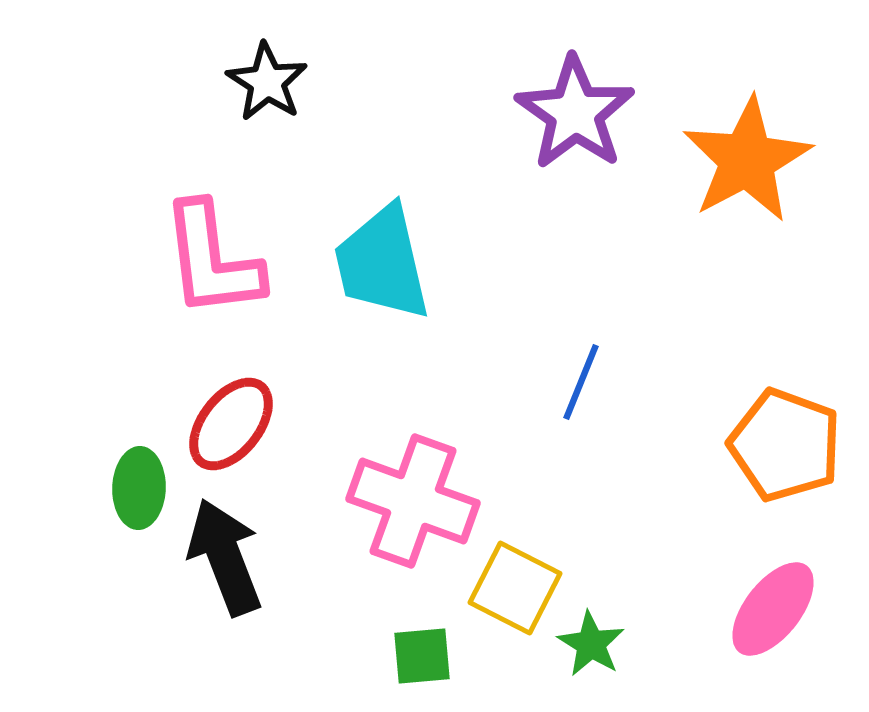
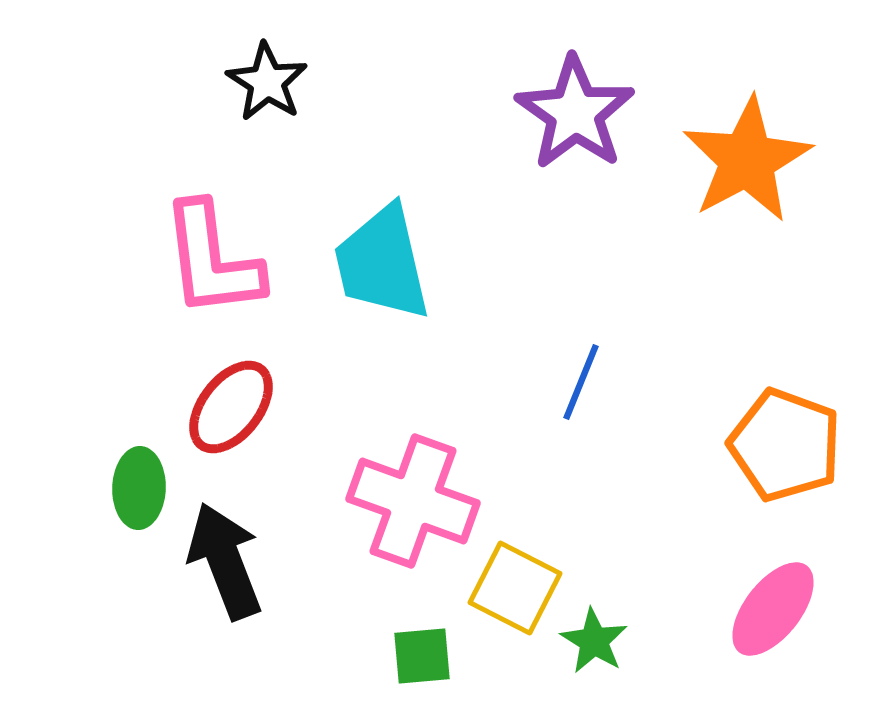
red ellipse: moved 17 px up
black arrow: moved 4 px down
green star: moved 3 px right, 3 px up
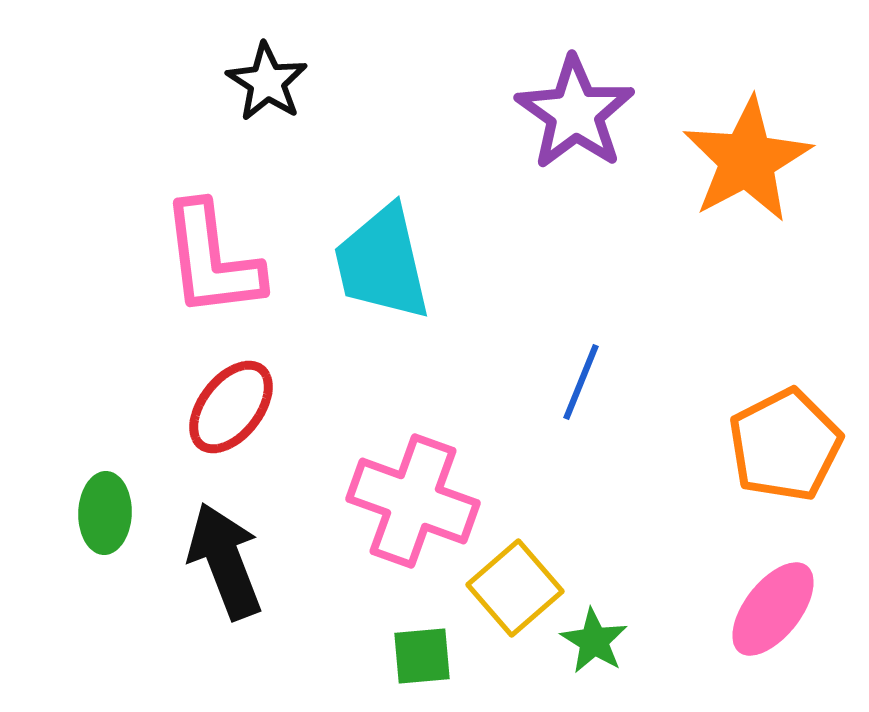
orange pentagon: rotated 25 degrees clockwise
green ellipse: moved 34 px left, 25 px down
yellow square: rotated 22 degrees clockwise
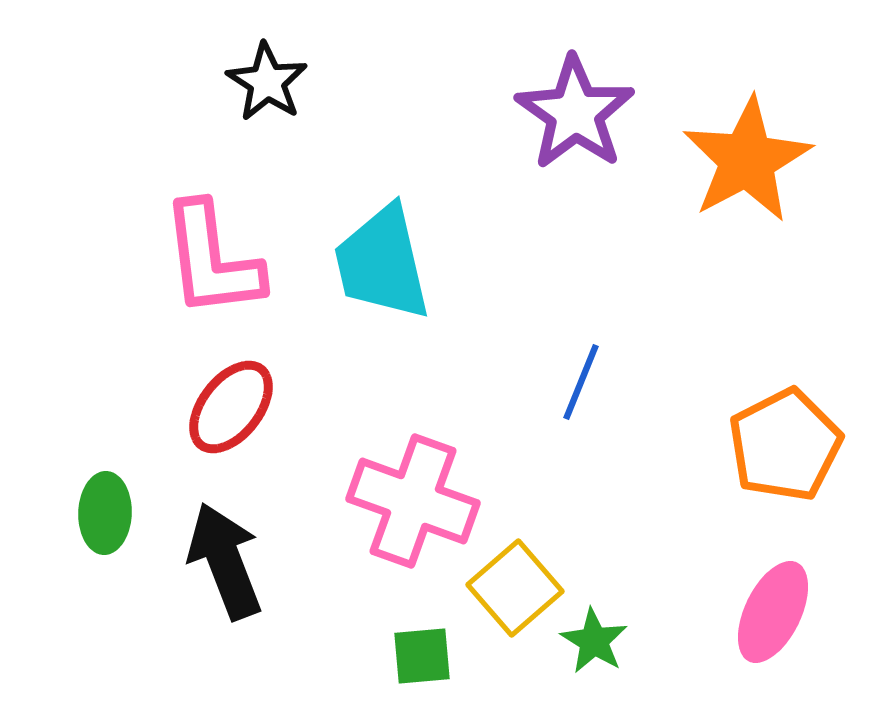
pink ellipse: moved 3 px down; rotated 12 degrees counterclockwise
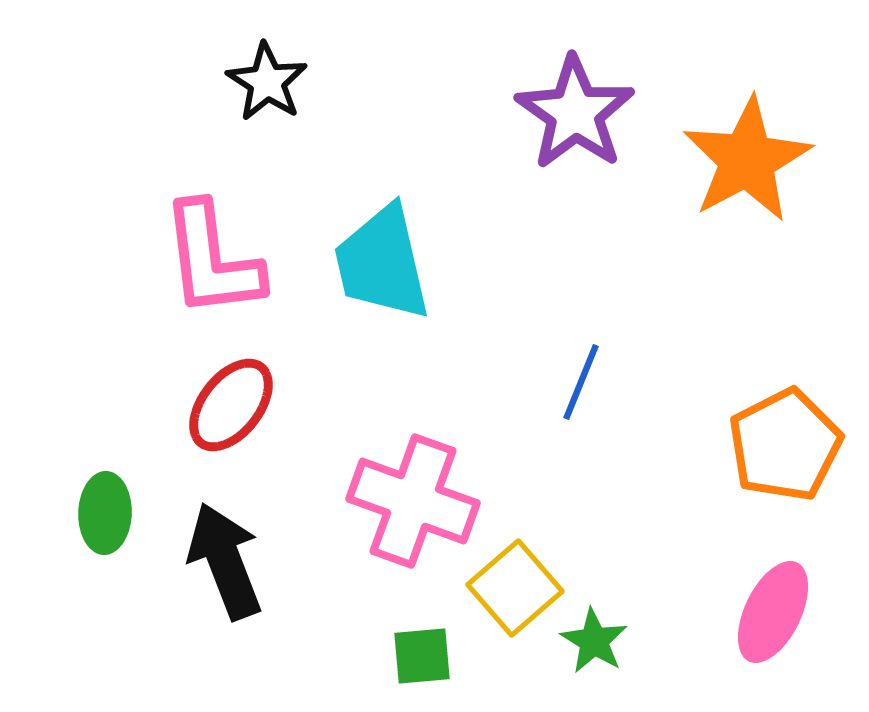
red ellipse: moved 2 px up
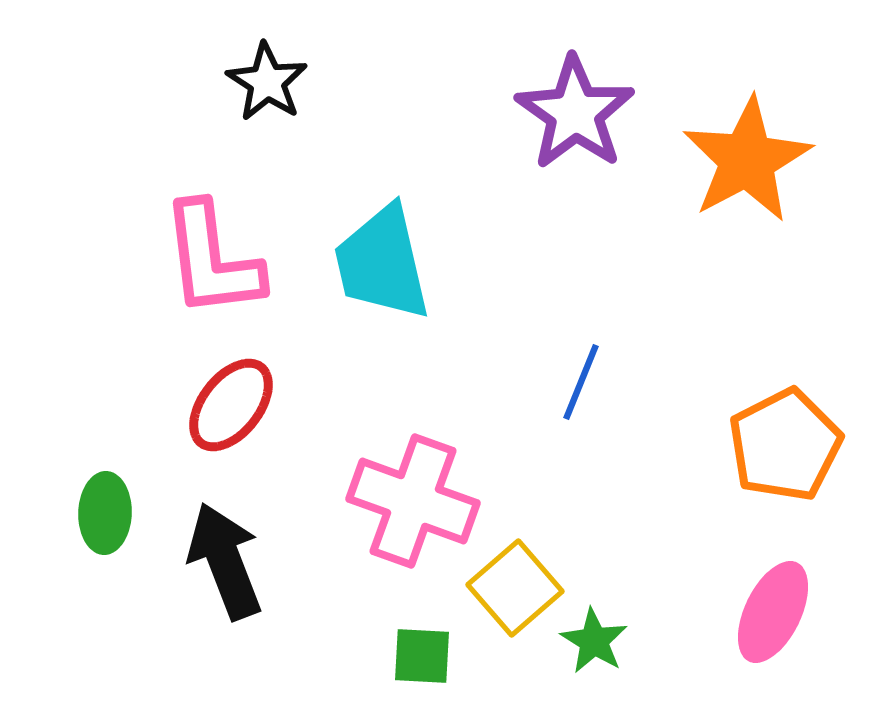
green square: rotated 8 degrees clockwise
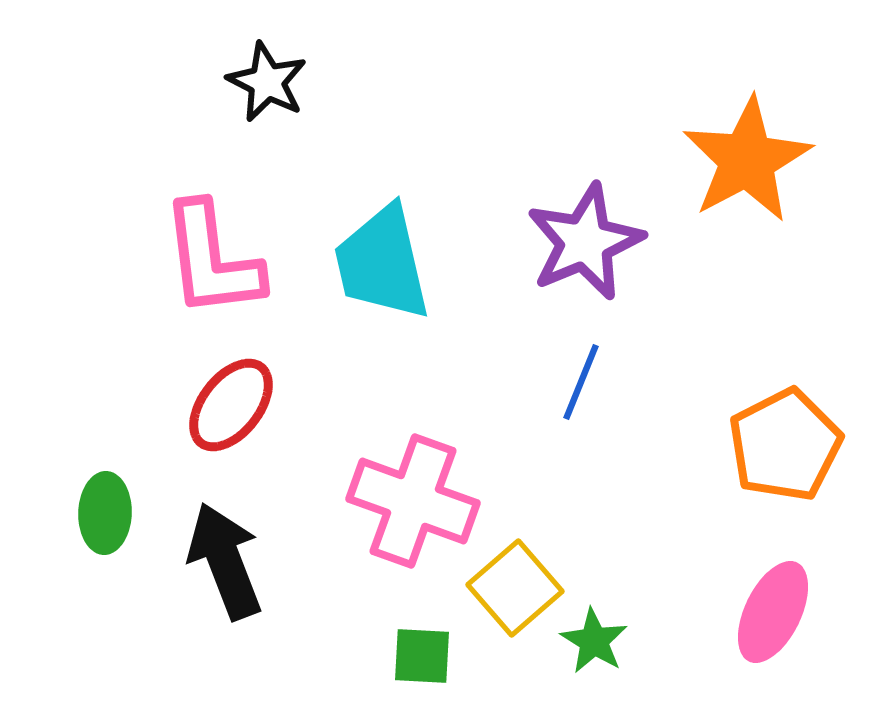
black star: rotated 6 degrees counterclockwise
purple star: moved 10 px right, 129 px down; rotated 14 degrees clockwise
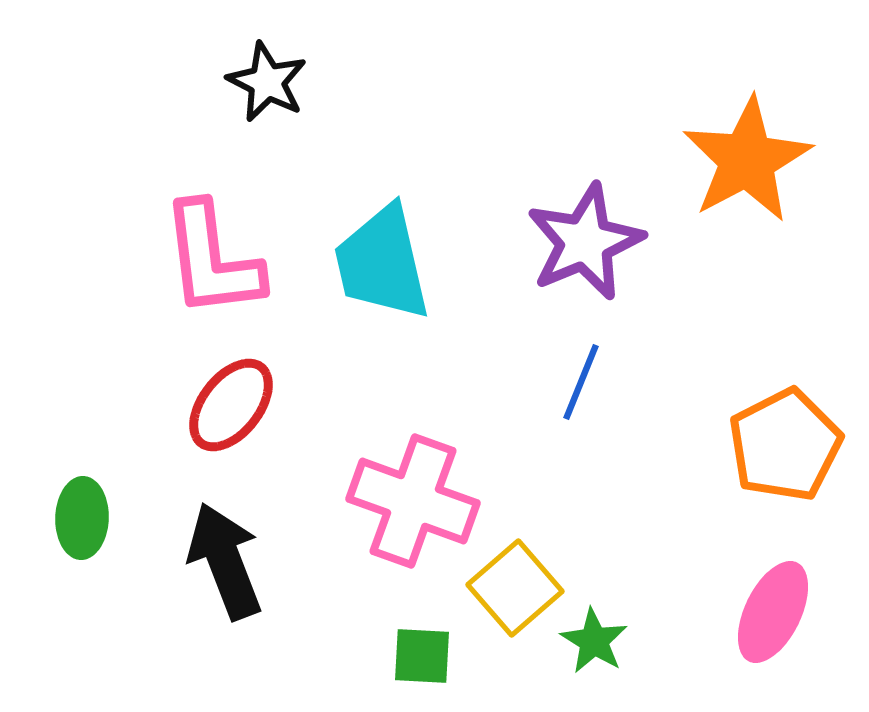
green ellipse: moved 23 px left, 5 px down
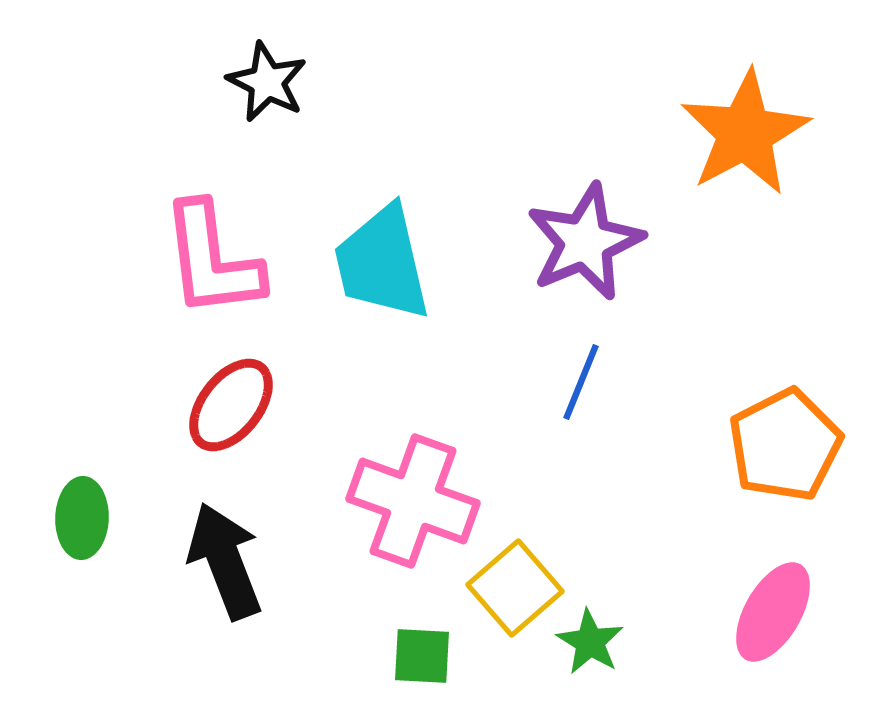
orange star: moved 2 px left, 27 px up
pink ellipse: rotated 4 degrees clockwise
green star: moved 4 px left, 1 px down
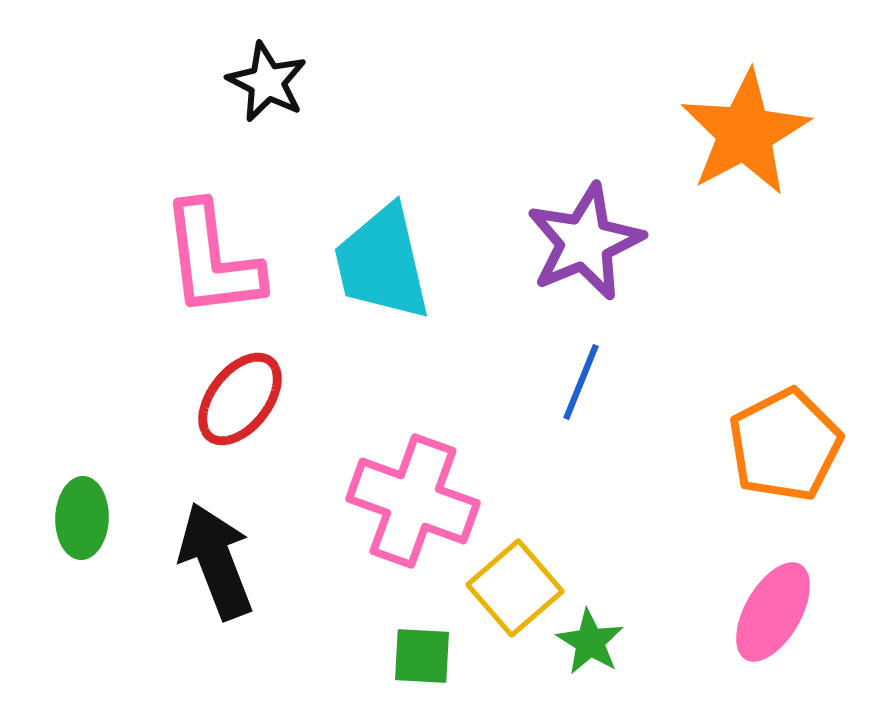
red ellipse: moved 9 px right, 6 px up
black arrow: moved 9 px left
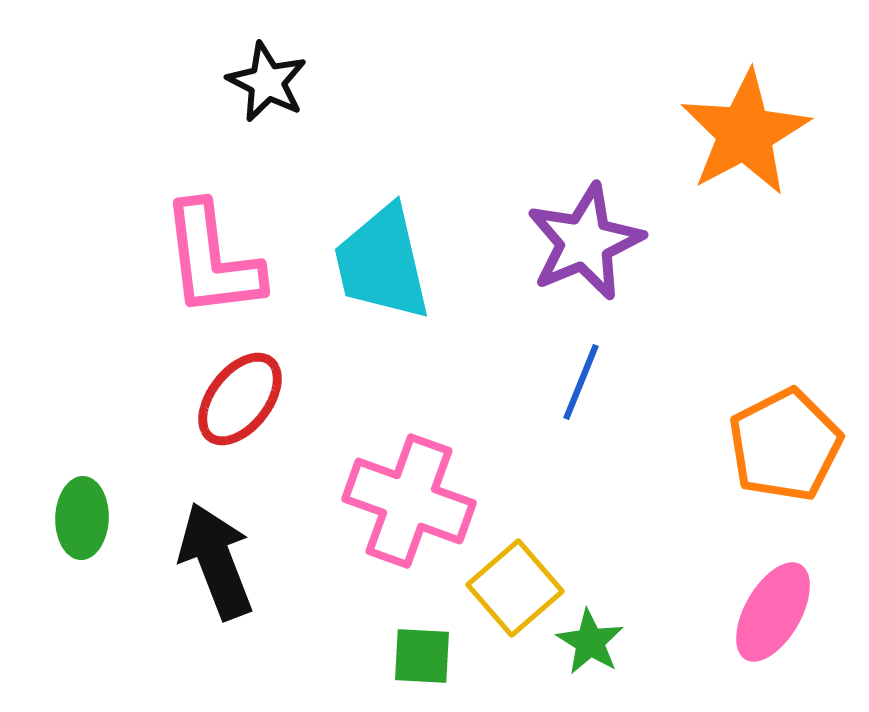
pink cross: moved 4 px left
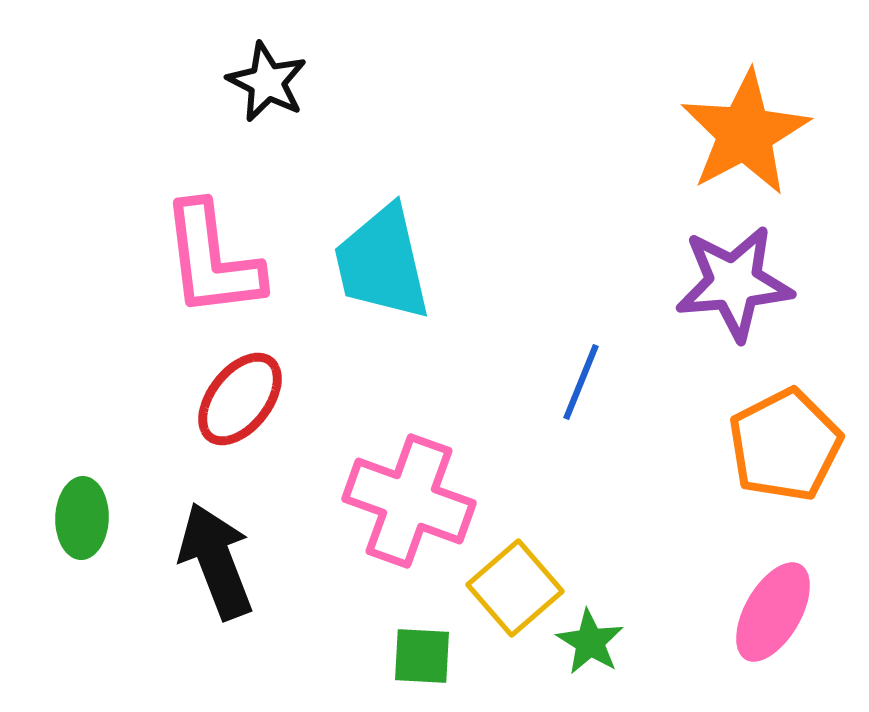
purple star: moved 149 px right, 41 px down; rotated 18 degrees clockwise
